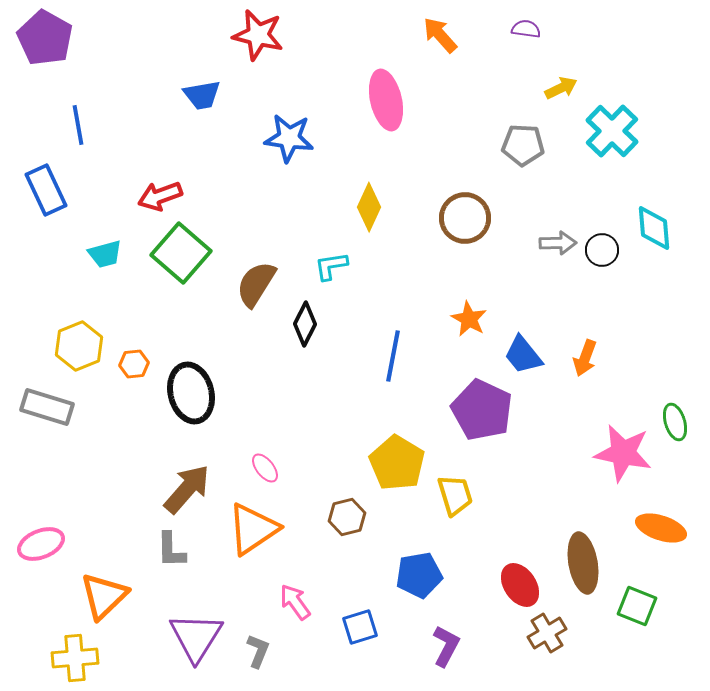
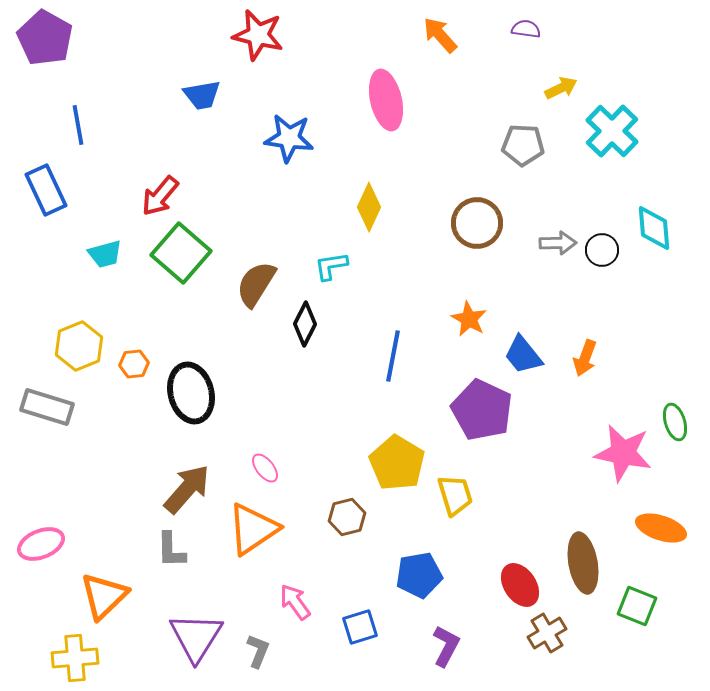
red arrow at (160, 196): rotated 30 degrees counterclockwise
brown circle at (465, 218): moved 12 px right, 5 px down
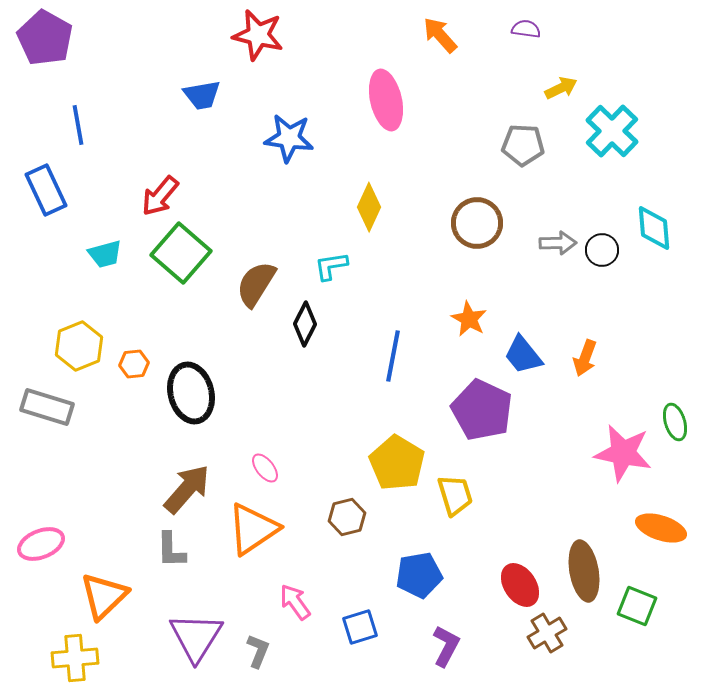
brown ellipse at (583, 563): moved 1 px right, 8 px down
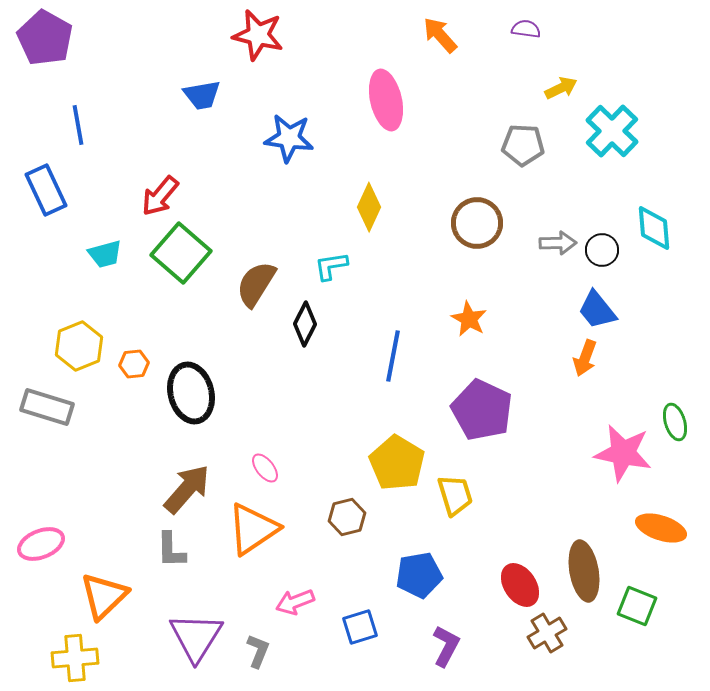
blue trapezoid at (523, 355): moved 74 px right, 45 px up
pink arrow at (295, 602): rotated 75 degrees counterclockwise
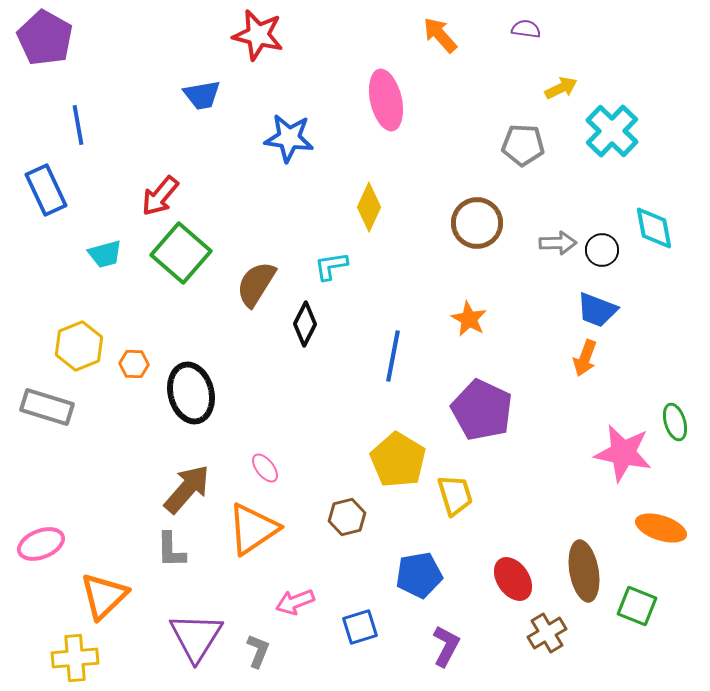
cyan diamond at (654, 228): rotated 6 degrees counterclockwise
blue trapezoid at (597, 310): rotated 30 degrees counterclockwise
orange hexagon at (134, 364): rotated 8 degrees clockwise
yellow pentagon at (397, 463): moved 1 px right, 3 px up
red ellipse at (520, 585): moved 7 px left, 6 px up
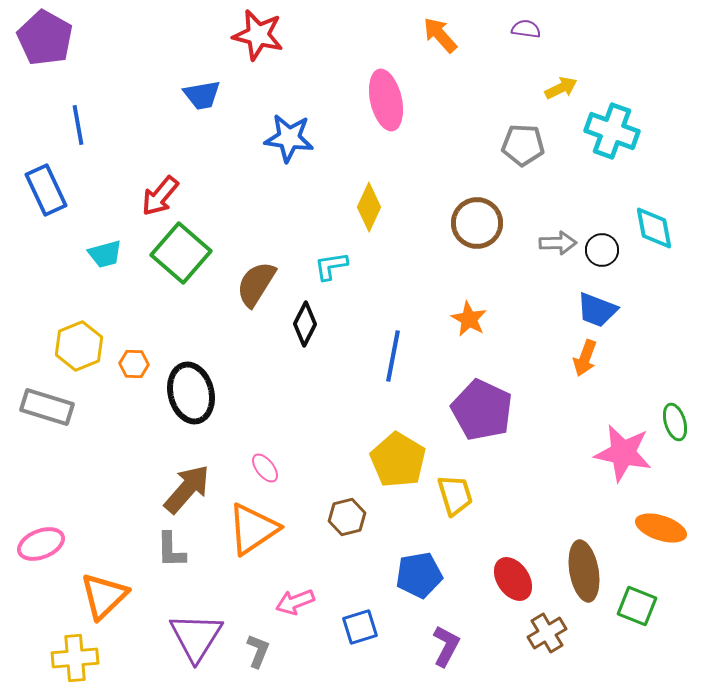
cyan cross at (612, 131): rotated 24 degrees counterclockwise
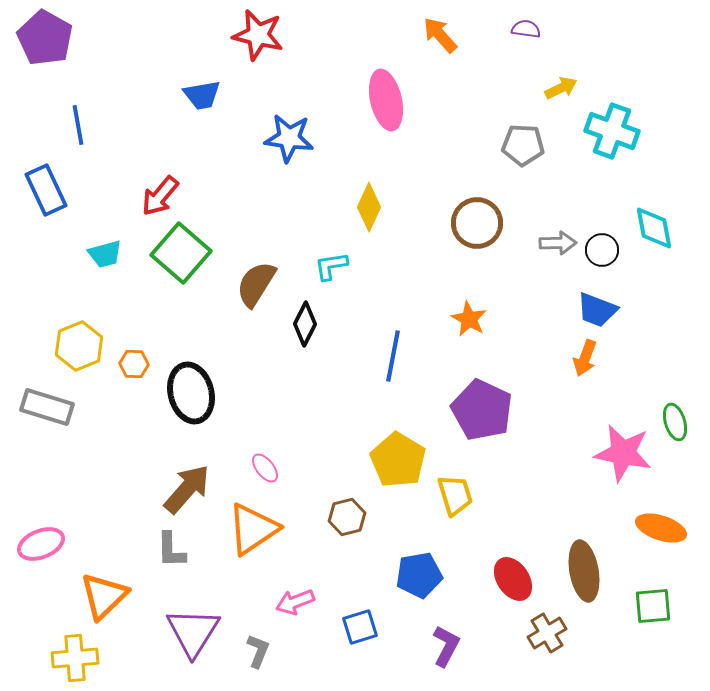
green square at (637, 606): moved 16 px right; rotated 27 degrees counterclockwise
purple triangle at (196, 637): moved 3 px left, 5 px up
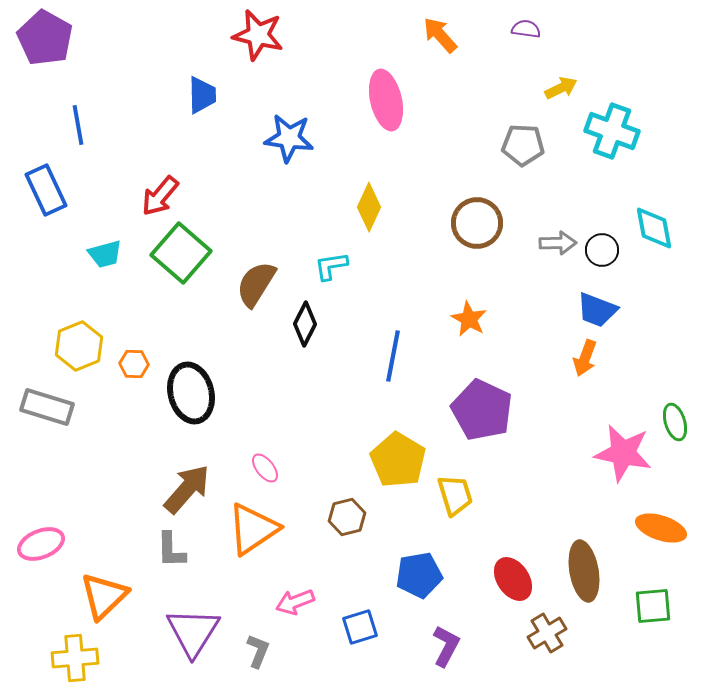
blue trapezoid at (202, 95): rotated 81 degrees counterclockwise
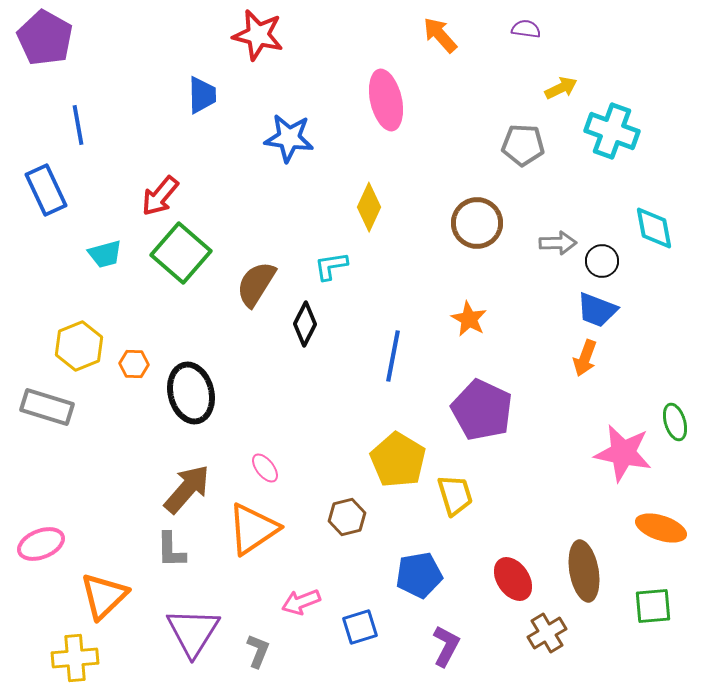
black circle at (602, 250): moved 11 px down
pink arrow at (295, 602): moved 6 px right
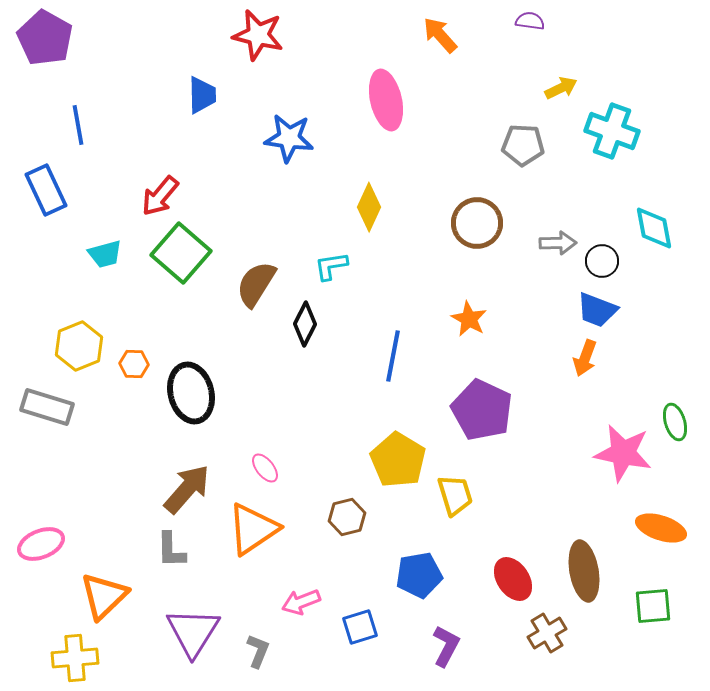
purple semicircle at (526, 29): moved 4 px right, 8 px up
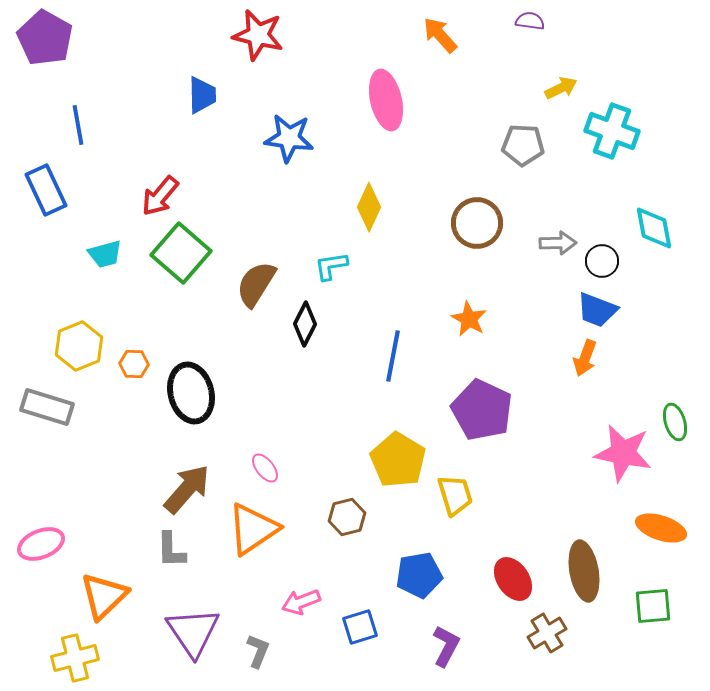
purple triangle at (193, 632): rotated 6 degrees counterclockwise
yellow cross at (75, 658): rotated 9 degrees counterclockwise
